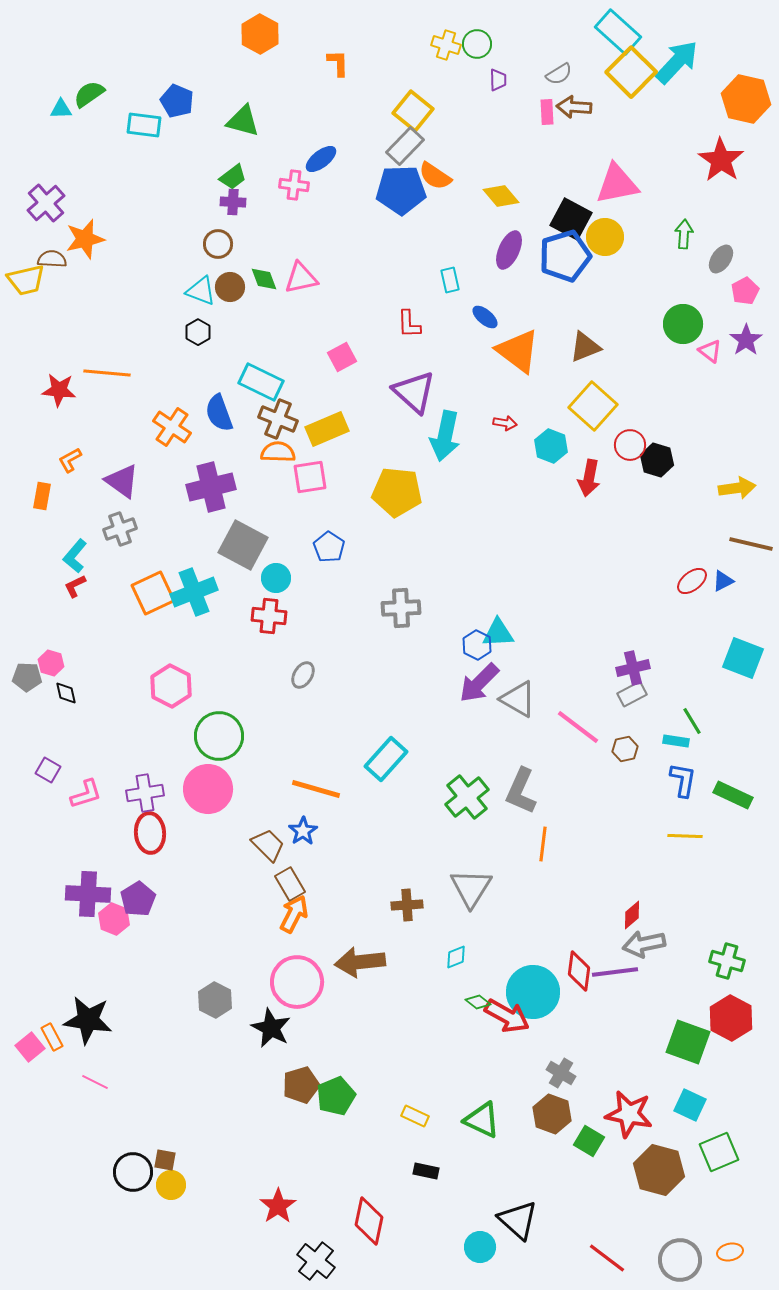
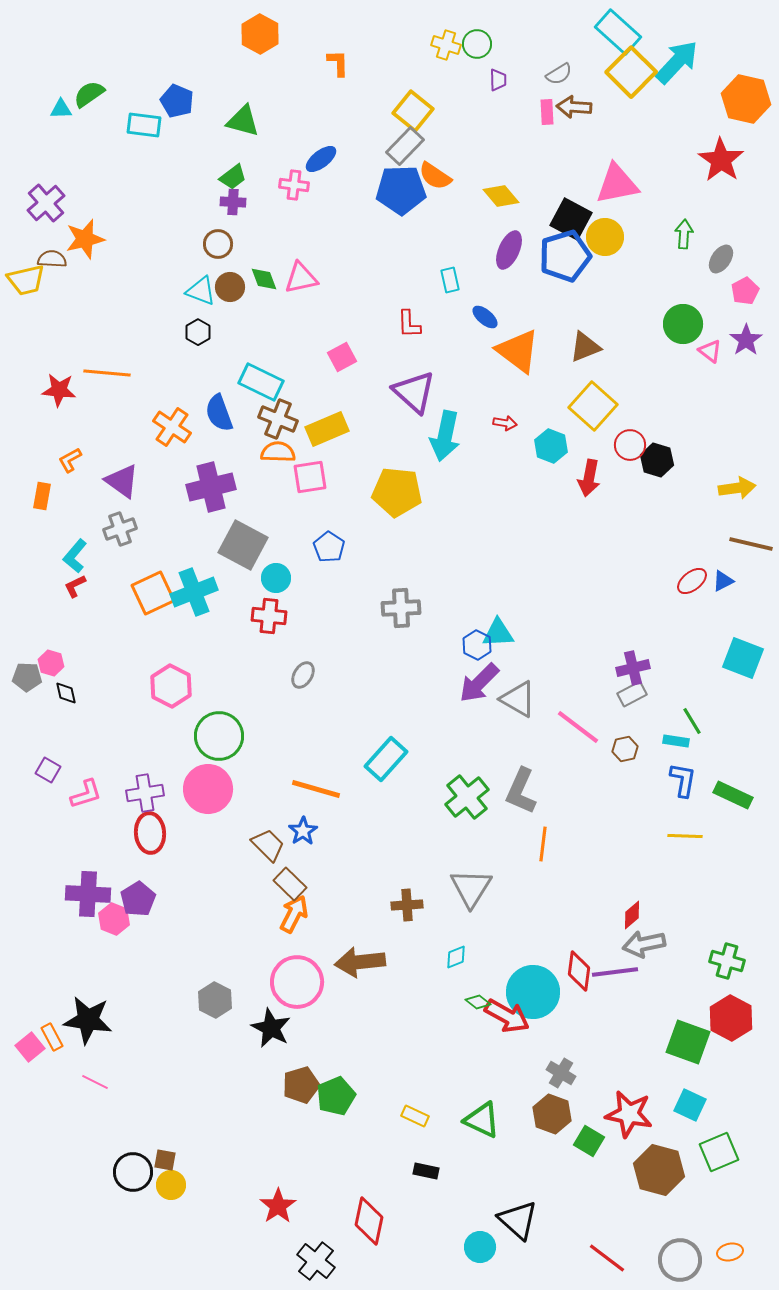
brown rectangle at (290, 884): rotated 16 degrees counterclockwise
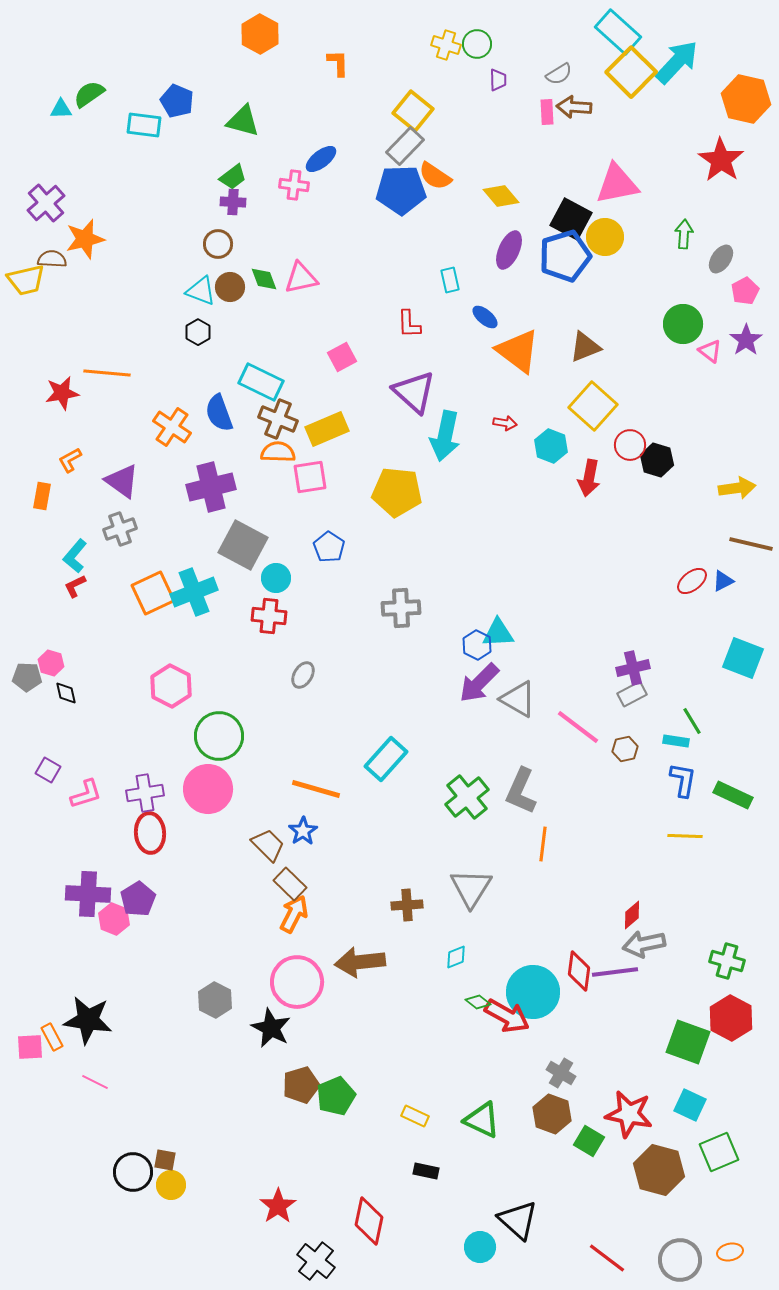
red star at (59, 390): moved 3 px right, 3 px down; rotated 16 degrees counterclockwise
pink square at (30, 1047): rotated 36 degrees clockwise
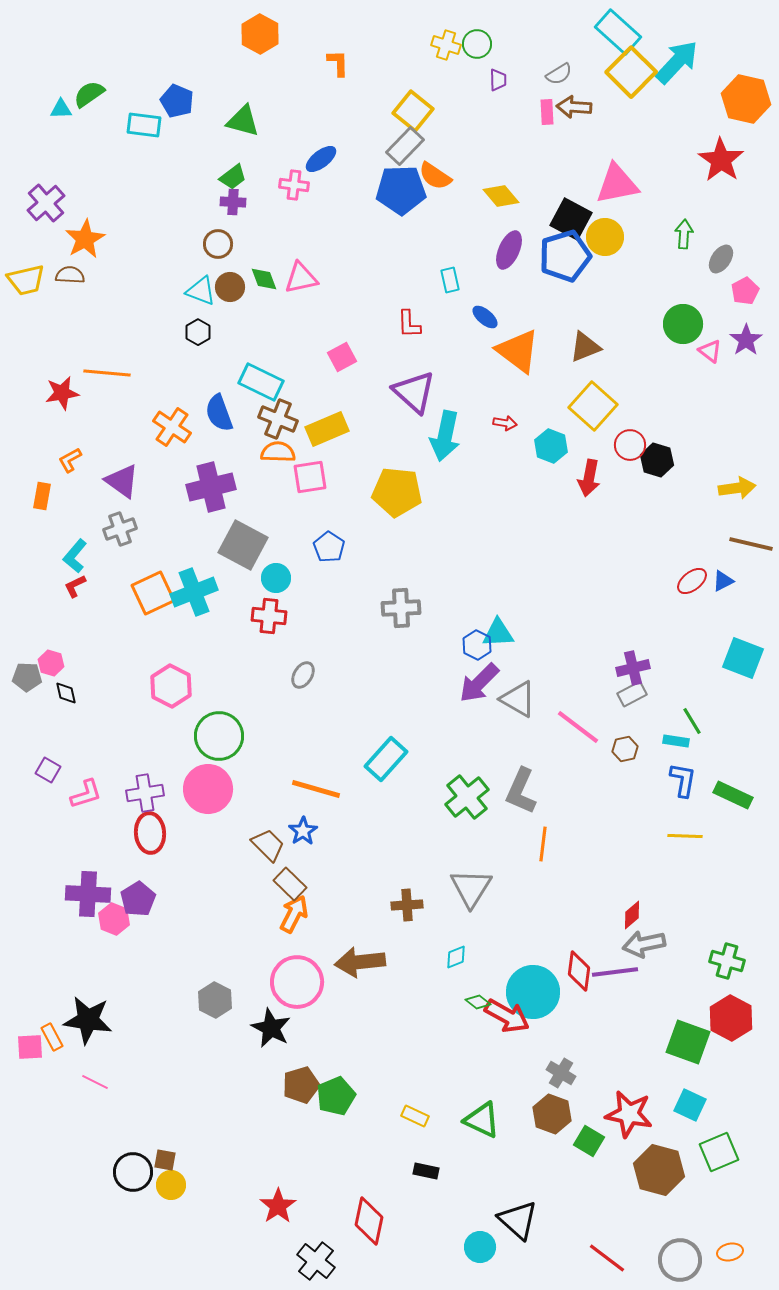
orange star at (85, 239): rotated 15 degrees counterclockwise
brown semicircle at (52, 259): moved 18 px right, 16 px down
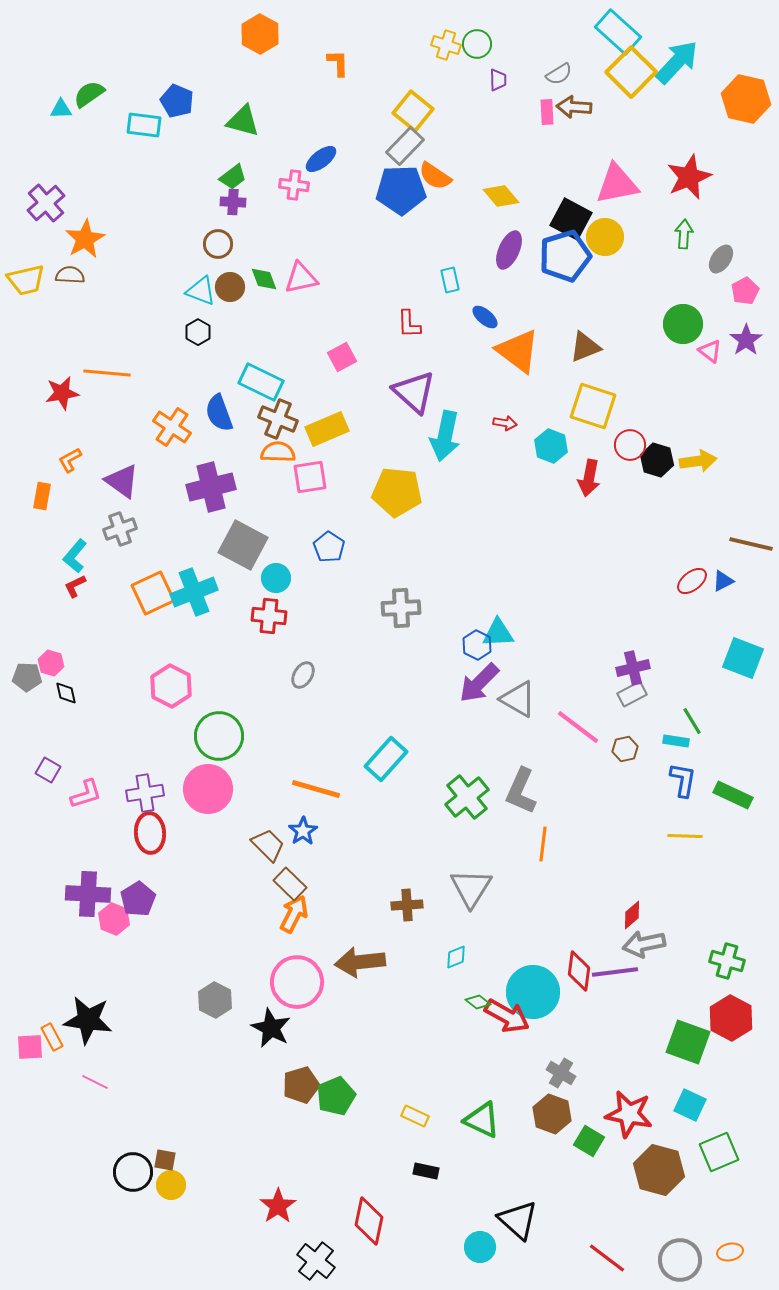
red star at (721, 160): moved 32 px left, 17 px down; rotated 15 degrees clockwise
yellow square at (593, 406): rotated 24 degrees counterclockwise
yellow arrow at (737, 488): moved 39 px left, 27 px up
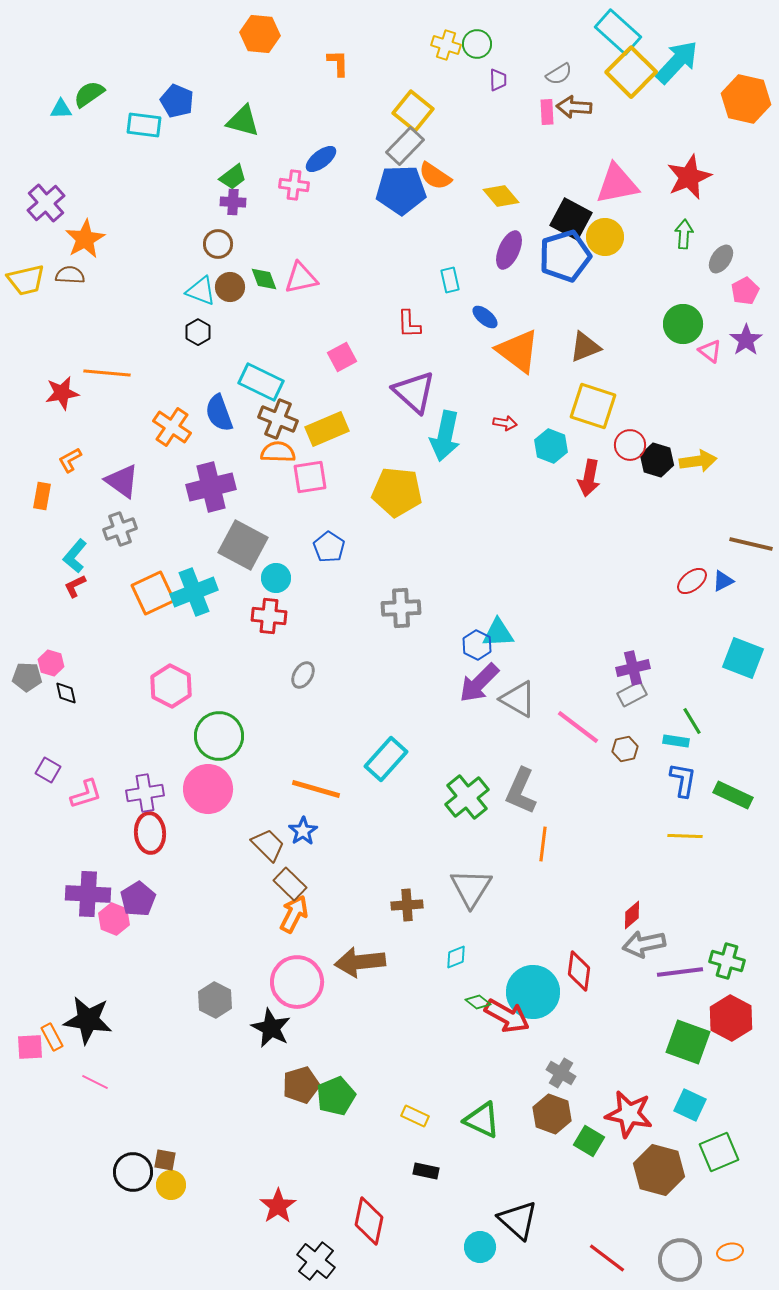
orange hexagon at (260, 34): rotated 24 degrees counterclockwise
purple line at (615, 972): moved 65 px right
